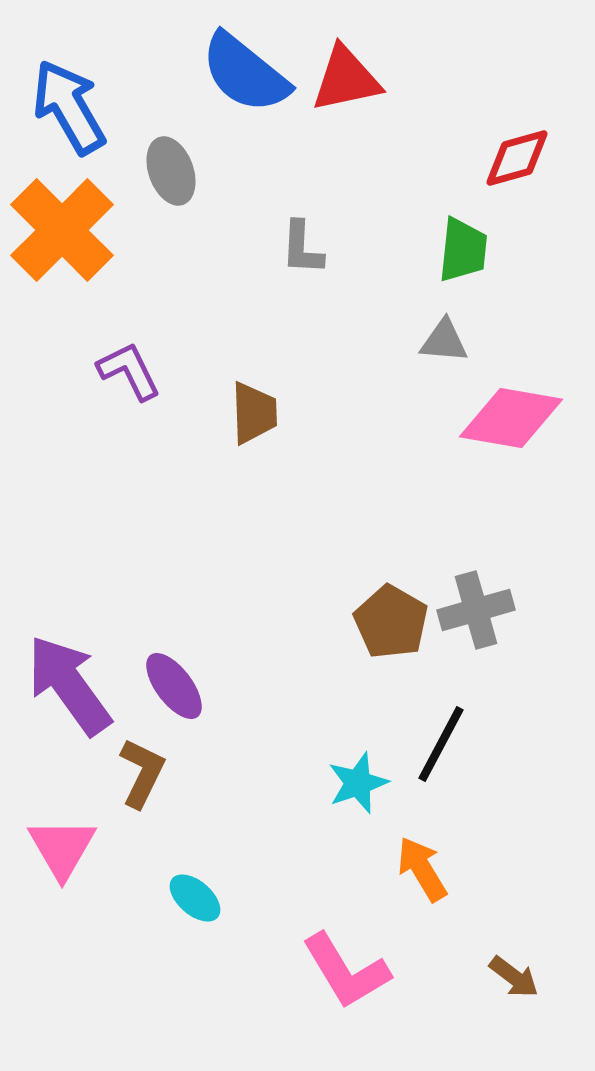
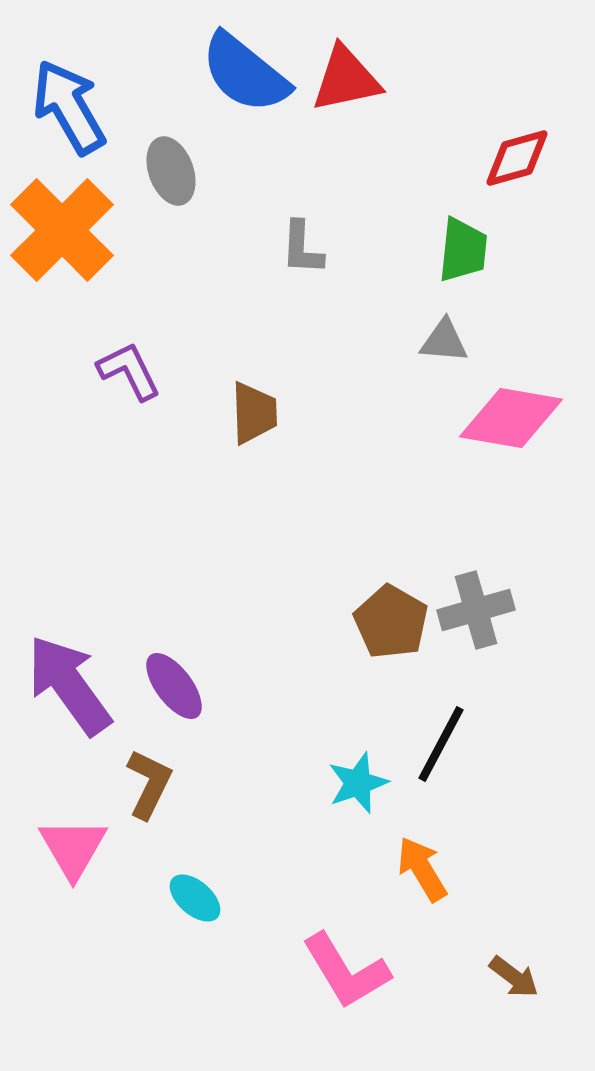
brown L-shape: moved 7 px right, 11 px down
pink triangle: moved 11 px right
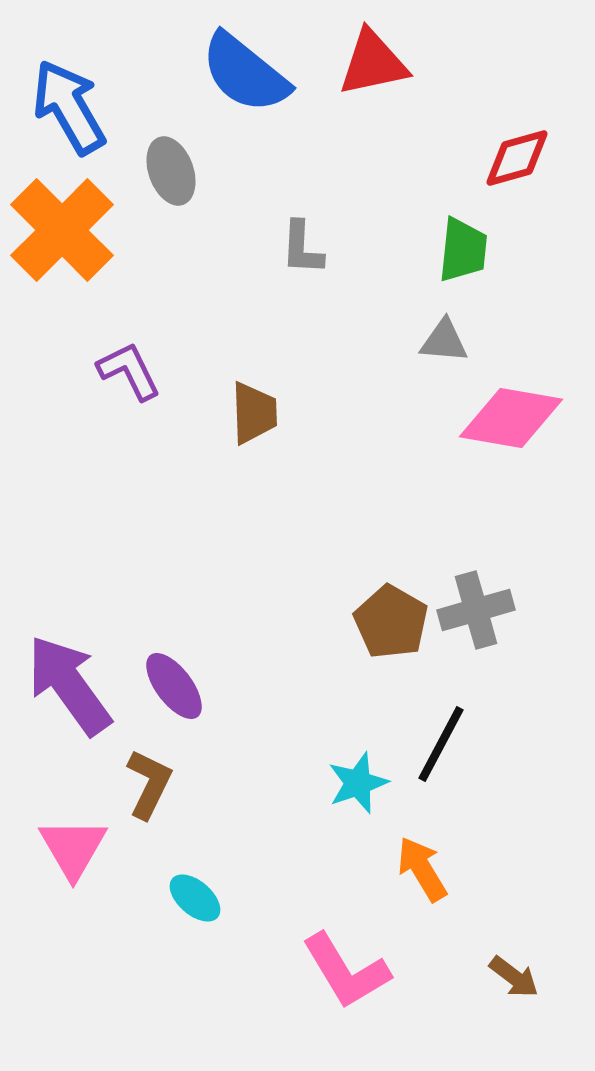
red triangle: moved 27 px right, 16 px up
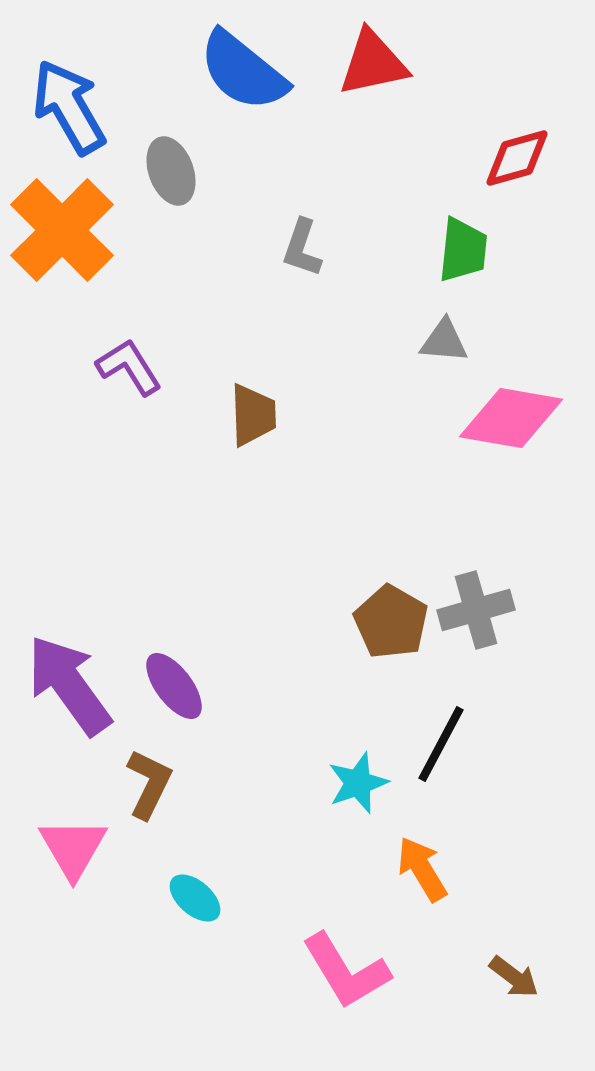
blue semicircle: moved 2 px left, 2 px up
gray L-shape: rotated 16 degrees clockwise
purple L-shape: moved 4 px up; rotated 6 degrees counterclockwise
brown trapezoid: moved 1 px left, 2 px down
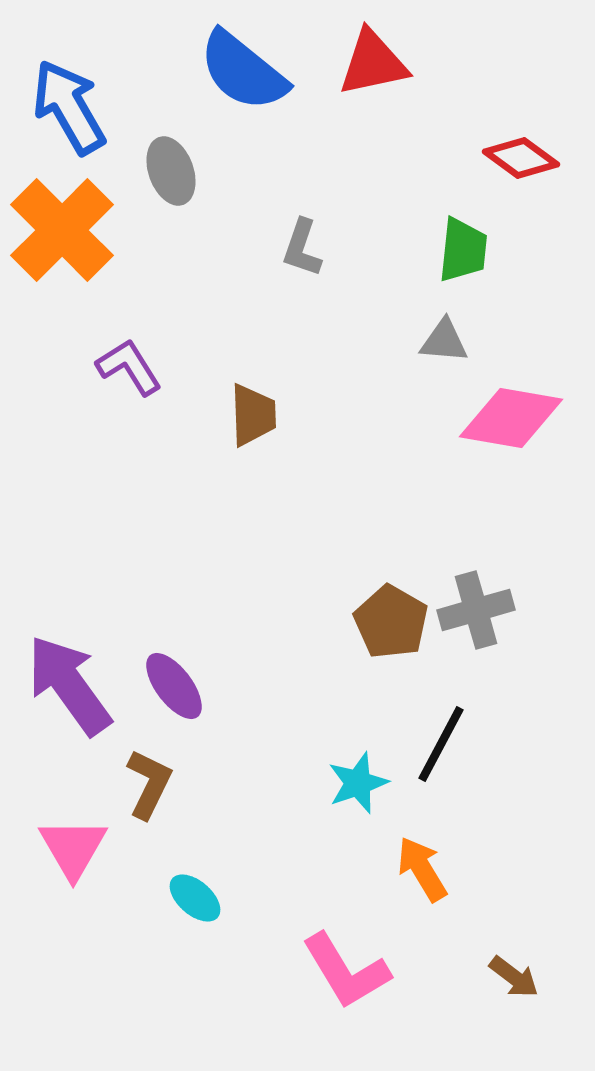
red diamond: moved 4 px right; rotated 52 degrees clockwise
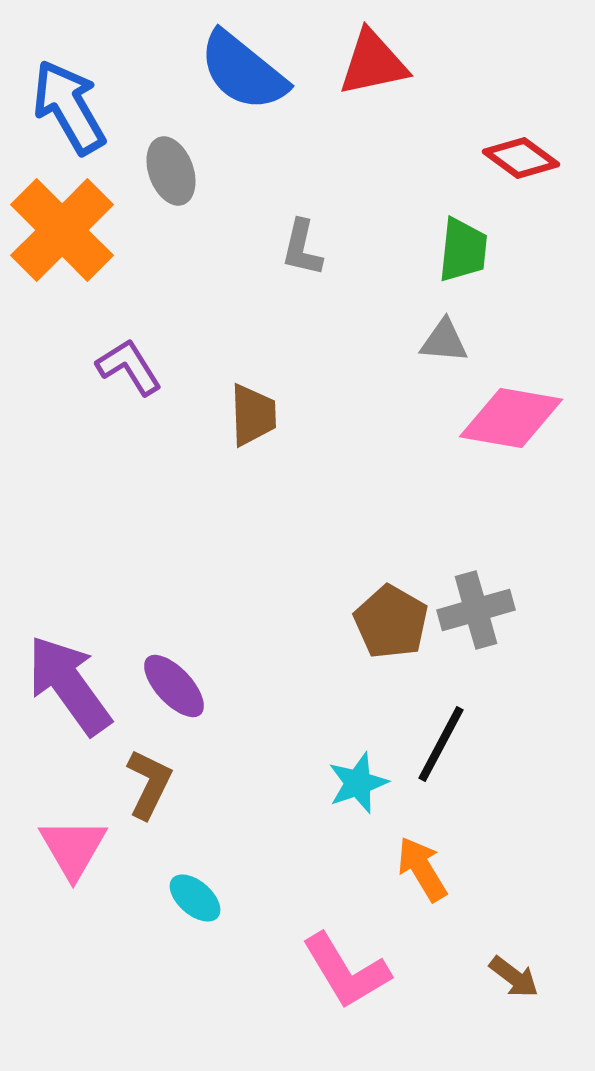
gray L-shape: rotated 6 degrees counterclockwise
purple ellipse: rotated 6 degrees counterclockwise
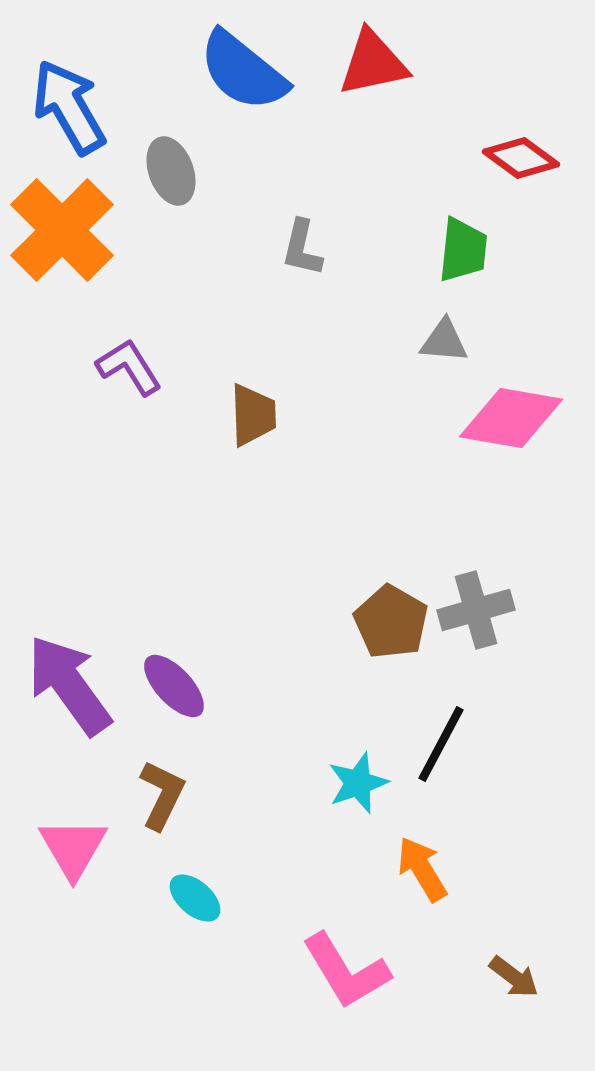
brown L-shape: moved 13 px right, 11 px down
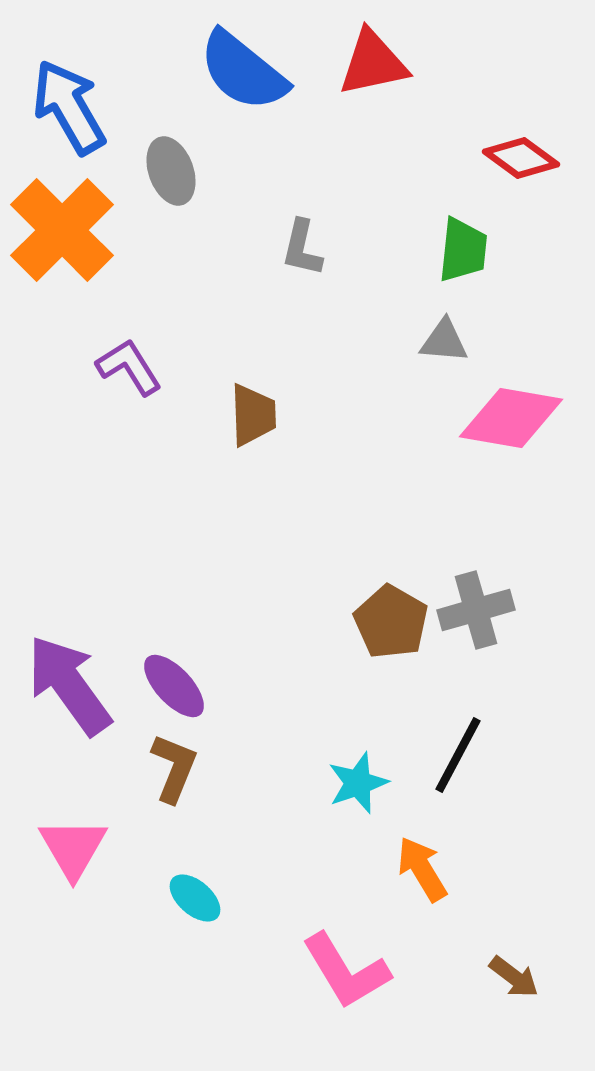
black line: moved 17 px right, 11 px down
brown L-shape: moved 12 px right, 27 px up; rotated 4 degrees counterclockwise
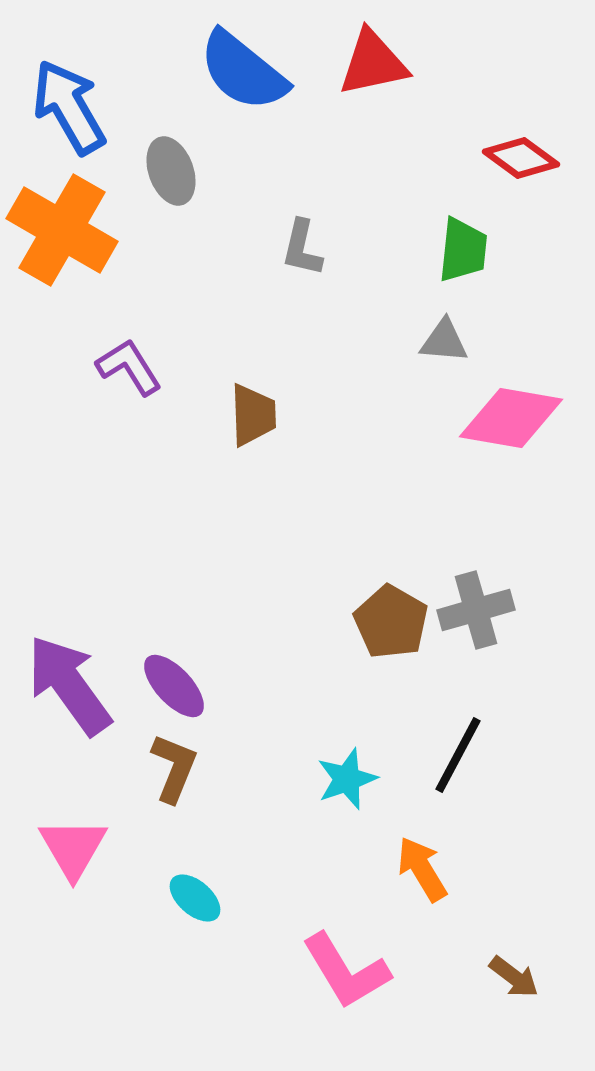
orange cross: rotated 15 degrees counterclockwise
cyan star: moved 11 px left, 4 px up
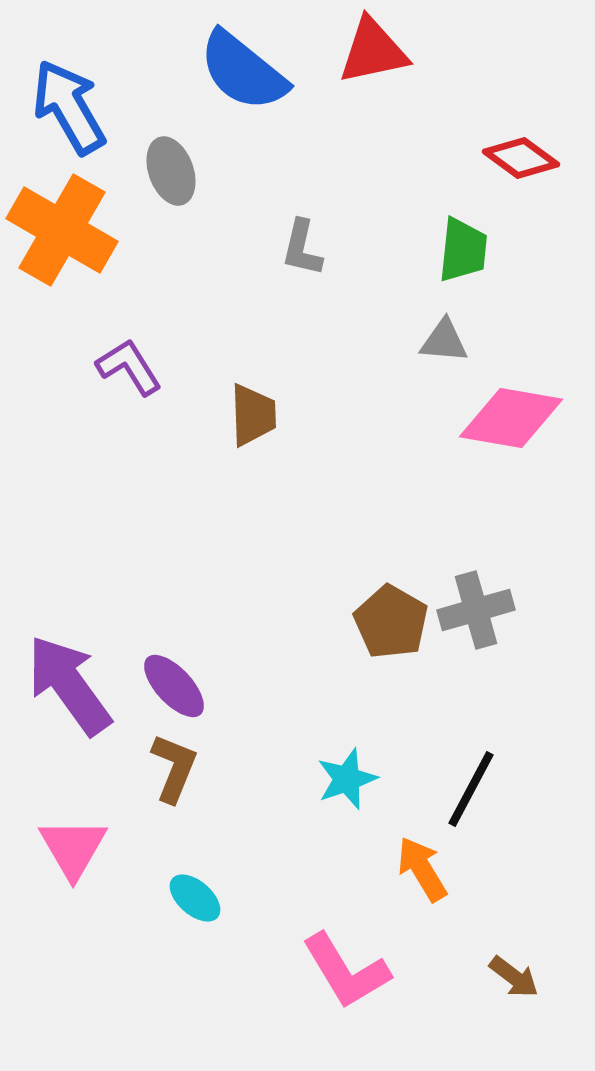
red triangle: moved 12 px up
black line: moved 13 px right, 34 px down
